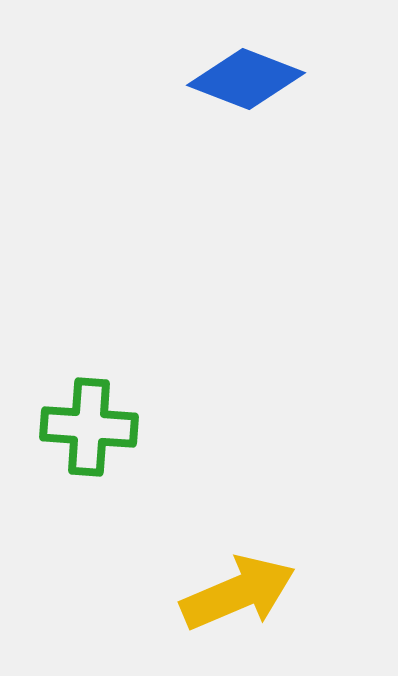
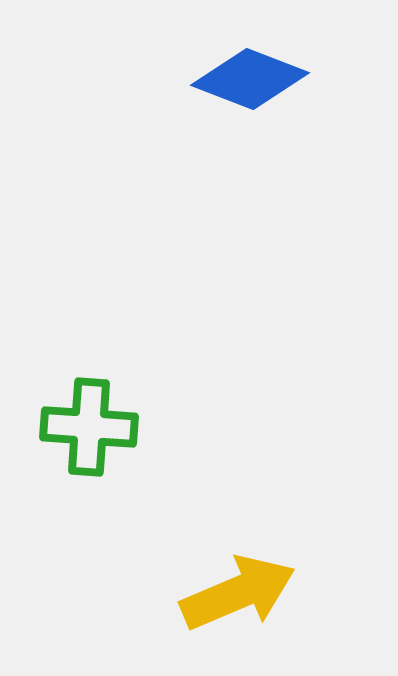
blue diamond: moved 4 px right
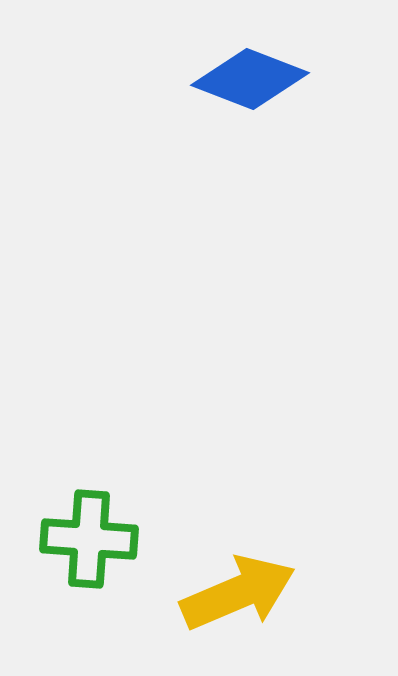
green cross: moved 112 px down
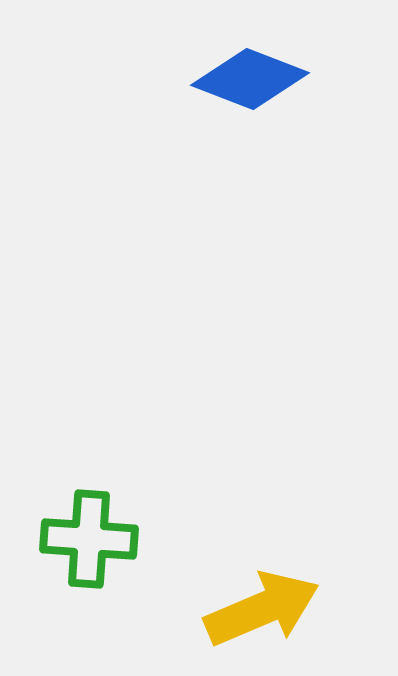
yellow arrow: moved 24 px right, 16 px down
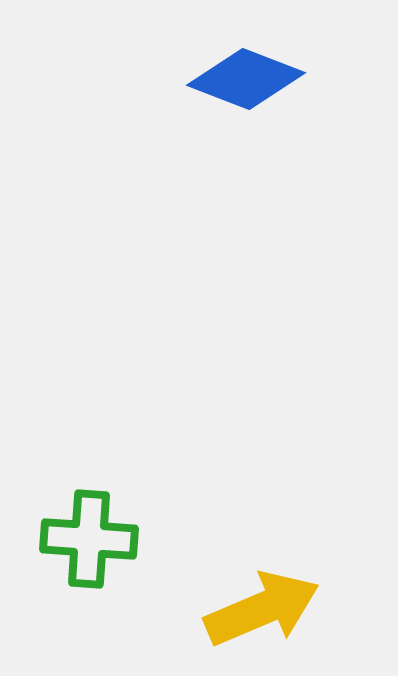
blue diamond: moved 4 px left
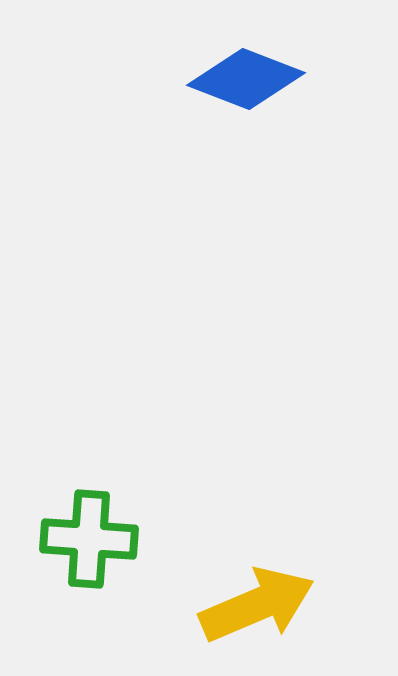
yellow arrow: moved 5 px left, 4 px up
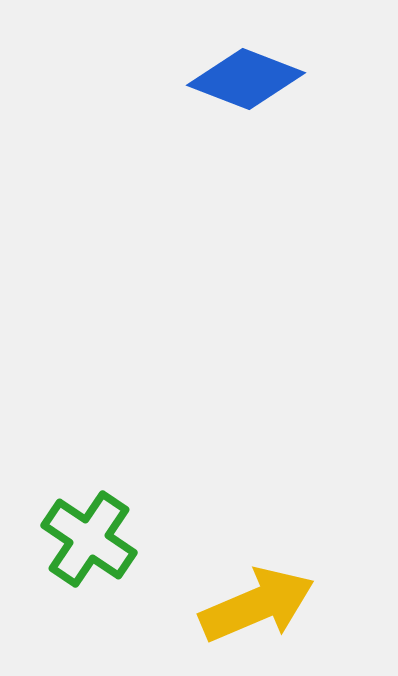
green cross: rotated 30 degrees clockwise
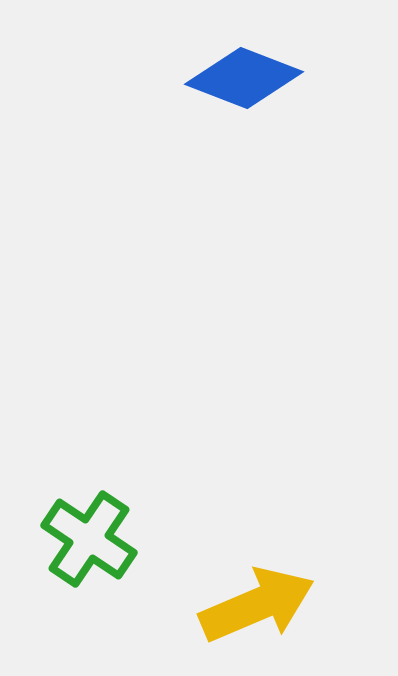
blue diamond: moved 2 px left, 1 px up
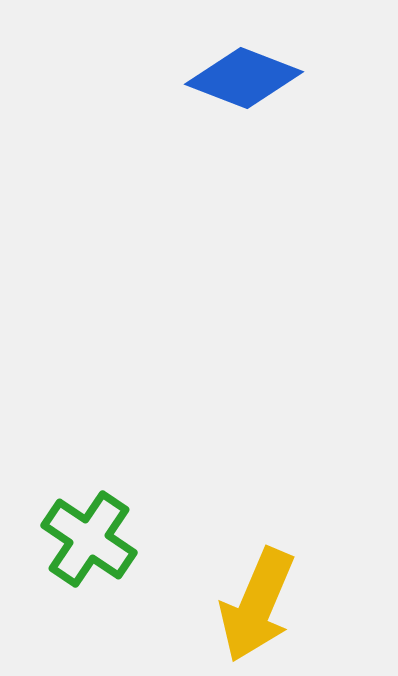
yellow arrow: rotated 136 degrees clockwise
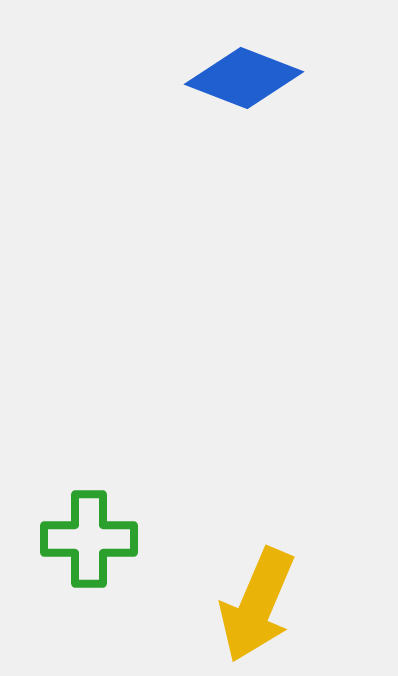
green cross: rotated 34 degrees counterclockwise
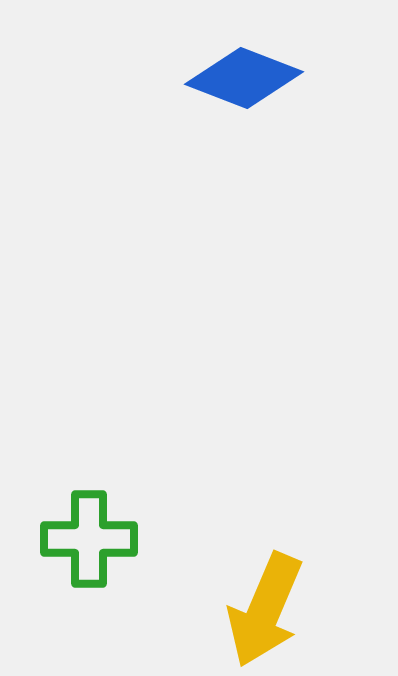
yellow arrow: moved 8 px right, 5 px down
